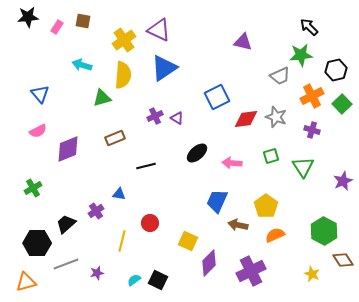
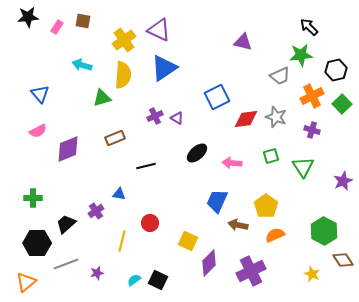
green cross at (33, 188): moved 10 px down; rotated 30 degrees clockwise
orange triangle at (26, 282): rotated 25 degrees counterclockwise
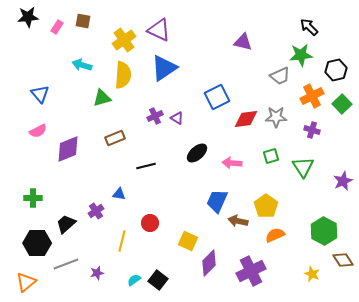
gray star at (276, 117): rotated 20 degrees counterclockwise
brown arrow at (238, 225): moved 4 px up
black square at (158, 280): rotated 12 degrees clockwise
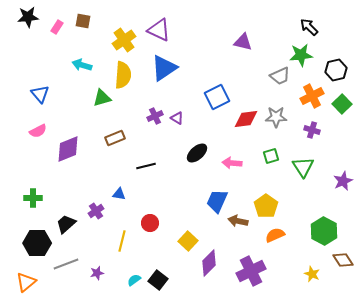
yellow square at (188, 241): rotated 18 degrees clockwise
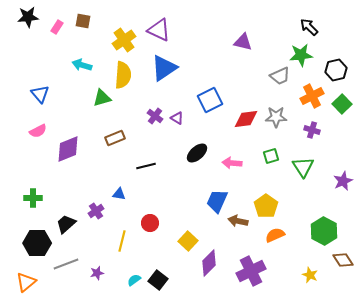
blue square at (217, 97): moved 7 px left, 3 px down
purple cross at (155, 116): rotated 28 degrees counterclockwise
yellow star at (312, 274): moved 2 px left, 1 px down
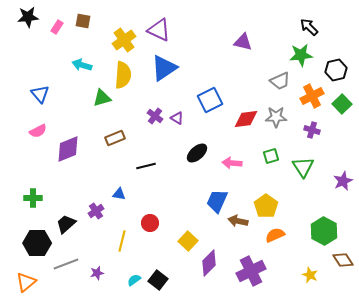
gray trapezoid at (280, 76): moved 5 px down
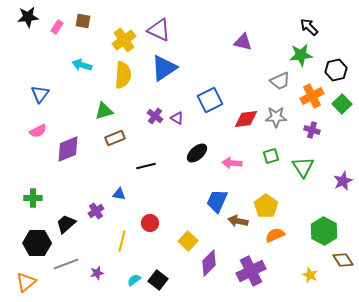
blue triangle at (40, 94): rotated 18 degrees clockwise
green triangle at (102, 98): moved 2 px right, 13 px down
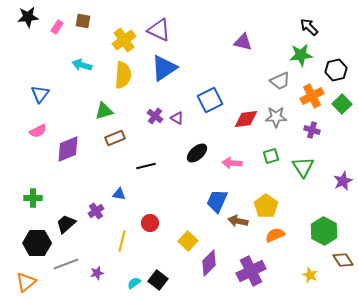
cyan semicircle at (134, 280): moved 3 px down
